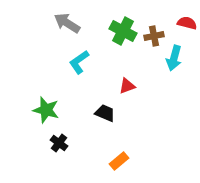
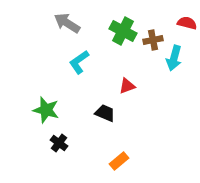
brown cross: moved 1 px left, 4 px down
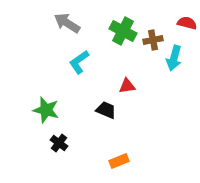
red triangle: rotated 12 degrees clockwise
black trapezoid: moved 1 px right, 3 px up
orange rectangle: rotated 18 degrees clockwise
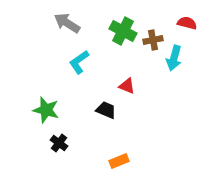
red triangle: rotated 30 degrees clockwise
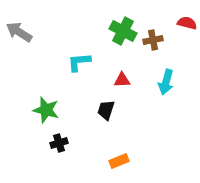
gray arrow: moved 48 px left, 9 px down
cyan arrow: moved 8 px left, 24 px down
cyan L-shape: rotated 30 degrees clockwise
red triangle: moved 5 px left, 6 px up; rotated 24 degrees counterclockwise
black trapezoid: rotated 95 degrees counterclockwise
black cross: rotated 36 degrees clockwise
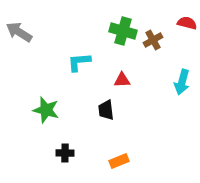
green cross: rotated 12 degrees counterclockwise
brown cross: rotated 18 degrees counterclockwise
cyan arrow: moved 16 px right
black trapezoid: rotated 25 degrees counterclockwise
black cross: moved 6 px right, 10 px down; rotated 18 degrees clockwise
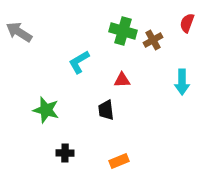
red semicircle: rotated 84 degrees counterclockwise
cyan L-shape: rotated 25 degrees counterclockwise
cyan arrow: rotated 15 degrees counterclockwise
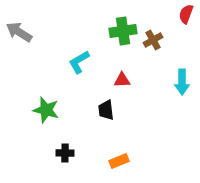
red semicircle: moved 1 px left, 9 px up
green cross: rotated 24 degrees counterclockwise
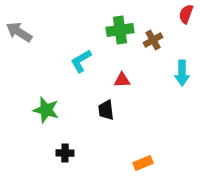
green cross: moved 3 px left, 1 px up
cyan L-shape: moved 2 px right, 1 px up
cyan arrow: moved 9 px up
orange rectangle: moved 24 px right, 2 px down
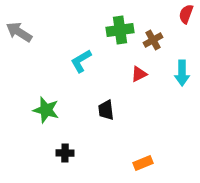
red triangle: moved 17 px right, 6 px up; rotated 24 degrees counterclockwise
